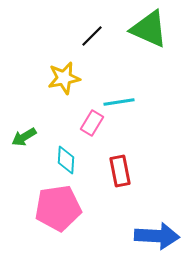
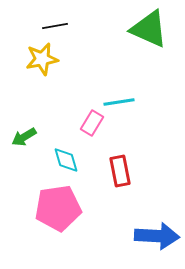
black line: moved 37 px left, 10 px up; rotated 35 degrees clockwise
yellow star: moved 22 px left, 19 px up
cyan diamond: rotated 20 degrees counterclockwise
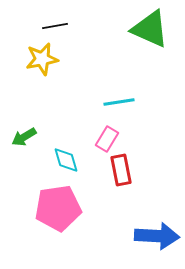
green triangle: moved 1 px right
pink rectangle: moved 15 px right, 16 px down
red rectangle: moved 1 px right, 1 px up
